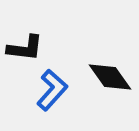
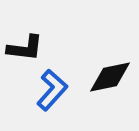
black diamond: rotated 66 degrees counterclockwise
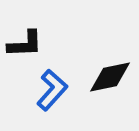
black L-shape: moved 4 px up; rotated 9 degrees counterclockwise
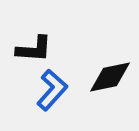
black L-shape: moved 9 px right, 5 px down; rotated 6 degrees clockwise
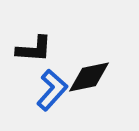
black diamond: moved 21 px left
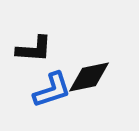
blue L-shape: rotated 30 degrees clockwise
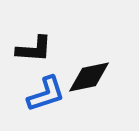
blue L-shape: moved 6 px left, 4 px down
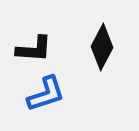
black diamond: moved 13 px right, 30 px up; rotated 51 degrees counterclockwise
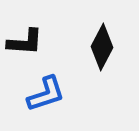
black L-shape: moved 9 px left, 7 px up
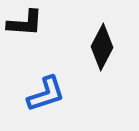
black L-shape: moved 19 px up
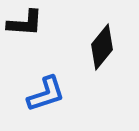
black diamond: rotated 12 degrees clockwise
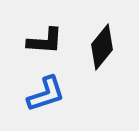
black L-shape: moved 20 px right, 18 px down
